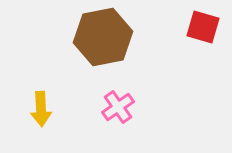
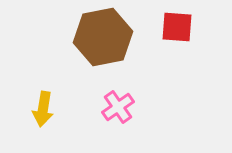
red square: moved 26 px left; rotated 12 degrees counterclockwise
yellow arrow: moved 2 px right; rotated 12 degrees clockwise
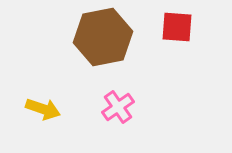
yellow arrow: rotated 80 degrees counterclockwise
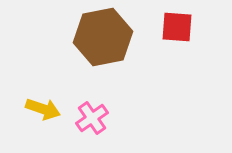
pink cross: moved 26 px left, 11 px down
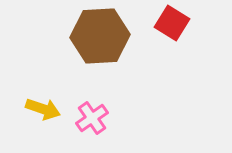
red square: moved 5 px left, 4 px up; rotated 28 degrees clockwise
brown hexagon: moved 3 px left, 1 px up; rotated 8 degrees clockwise
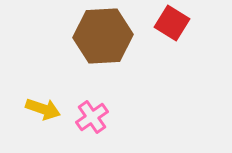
brown hexagon: moved 3 px right
pink cross: moved 1 px up
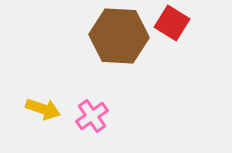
brown hexagon: moved 16 px right; rotated 6 degrees clockwise
pink cross: moved 1 px up
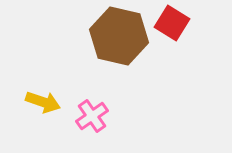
brown hexagon: rotated 10 degrees clockwise
yellow arrow: moved 7 px up
